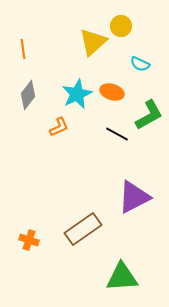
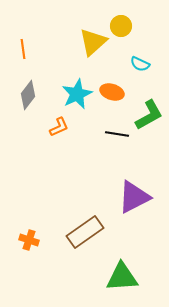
black line: rotated 20 degrees counterclockwise
brown rectangle: moved 2 px right, 3 px down
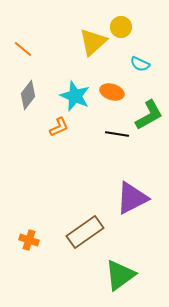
yellow circle: moved 1 px down
orange line: rotated 42 degrees counterclockwise
cyan star: moved 2 px left, 2 px down; rotated 24 degrees counterclockwise
purple triangle: moved 2 px left, 1 px down
green triangle: moved 2 px left, 2 px up; rotated 32 degrees counterclockwise
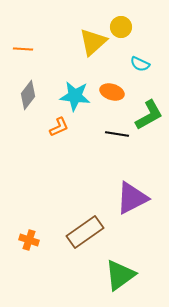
orange line: rotated 36 degrees counterclockwise
cyan star: rotated 16 degrees counterclockwise
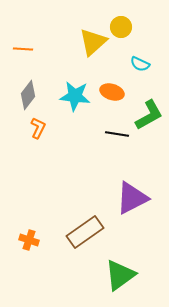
orange L-shape: moved 21 px left, 1 px down; rotated 40 degrees counterclockwise
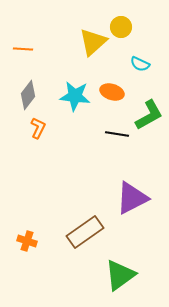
orange cross: moved 2 px left, 1 px down
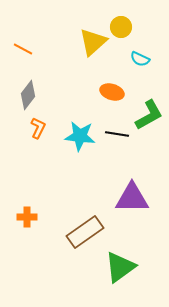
orange line: rotated 24 degrees clockwise
cyan semicircle: moved 5 px up
cyan star: moved 5 px right, 40 px down
purple triangle: rotated 27 degrees clockwise
orange cross: moved 24 px up; rotated 18 degrees counterclockwise
green triangle: moved 8 px up
